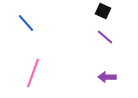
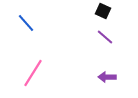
pink line: rotated 12 degrees clockwise
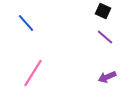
purple arrow: rotated 24 degrees counterclockwise
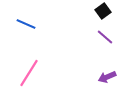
black square: rotated 28 degrees clockwise
blue line: moved 1 px down; rotated 24 degrees counterclockwise
pink line: moved 4 px left
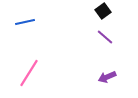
blue line: moved 1 px left, 2 px up; rotated 36 degrees counterclockwise
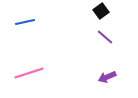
black square: moved 2 px left
pink line: rotated 40 degrees clockwise
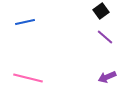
pink line: moved 1 px left, 5 px down; rotated 32 degrees clockwise
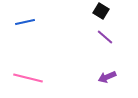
black square: rotated 21 degrees counterclockwise
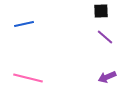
black square: rotated 35 degrees counterclockwise
blue line: moved 1 px left, 2 px down
